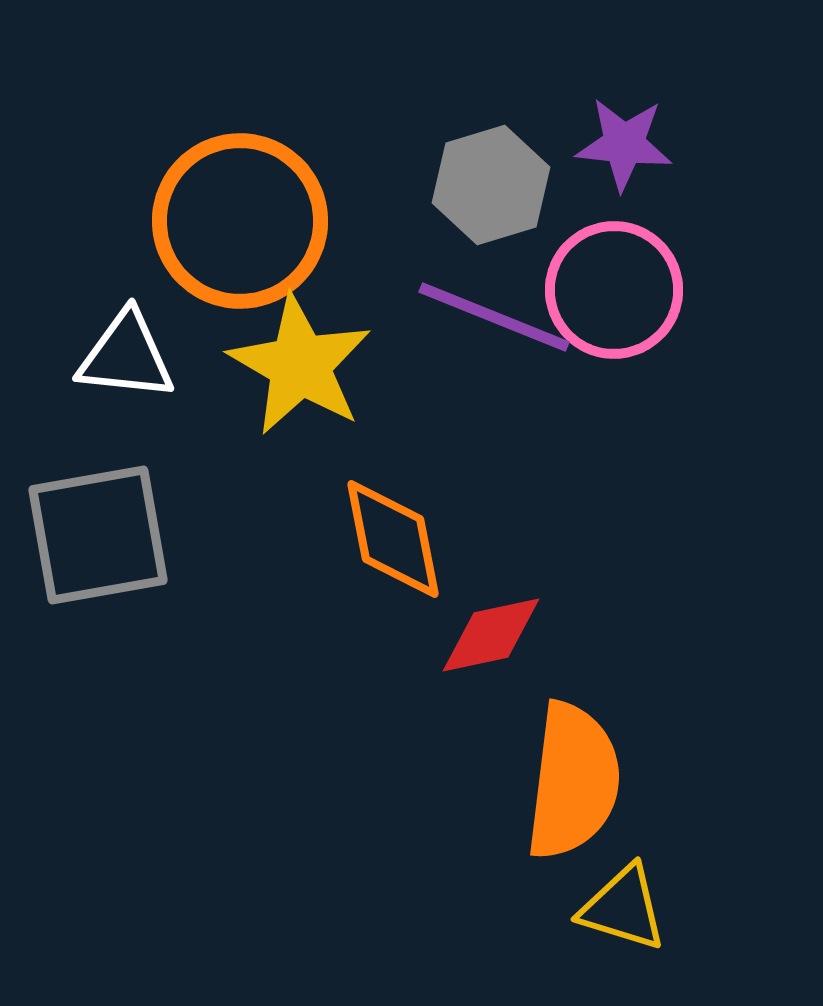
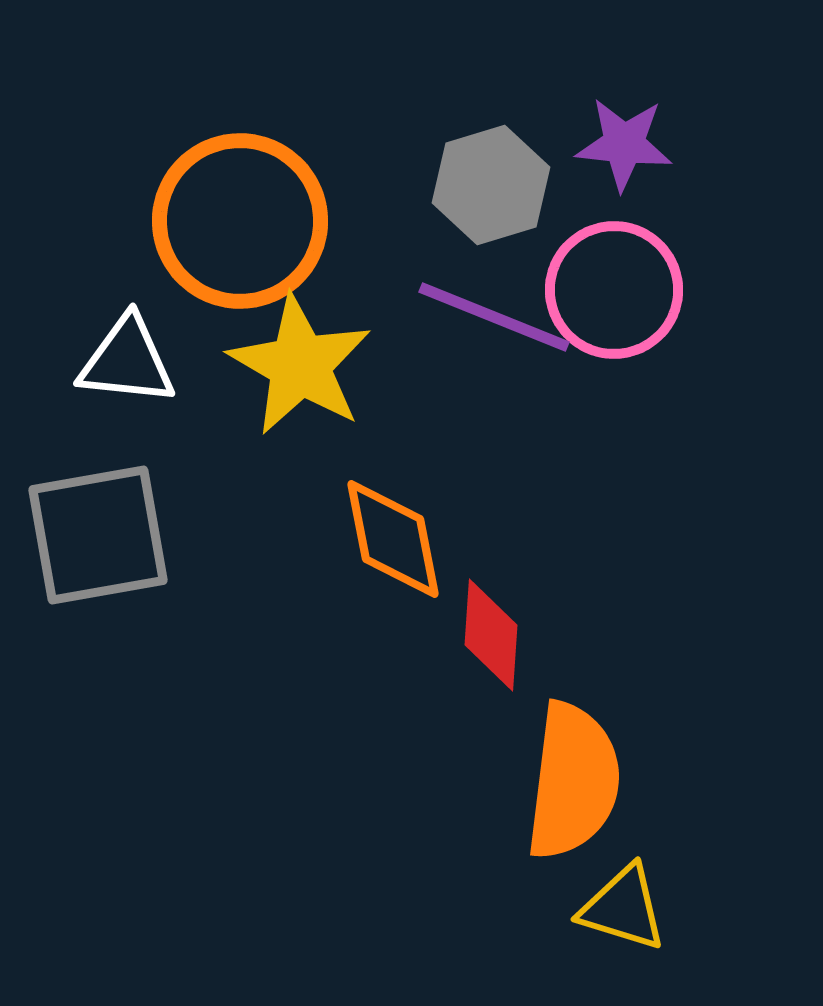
white triangle: moved 1 px right, 5 px down
red diamond: rotated 74 degrees counterclockwise
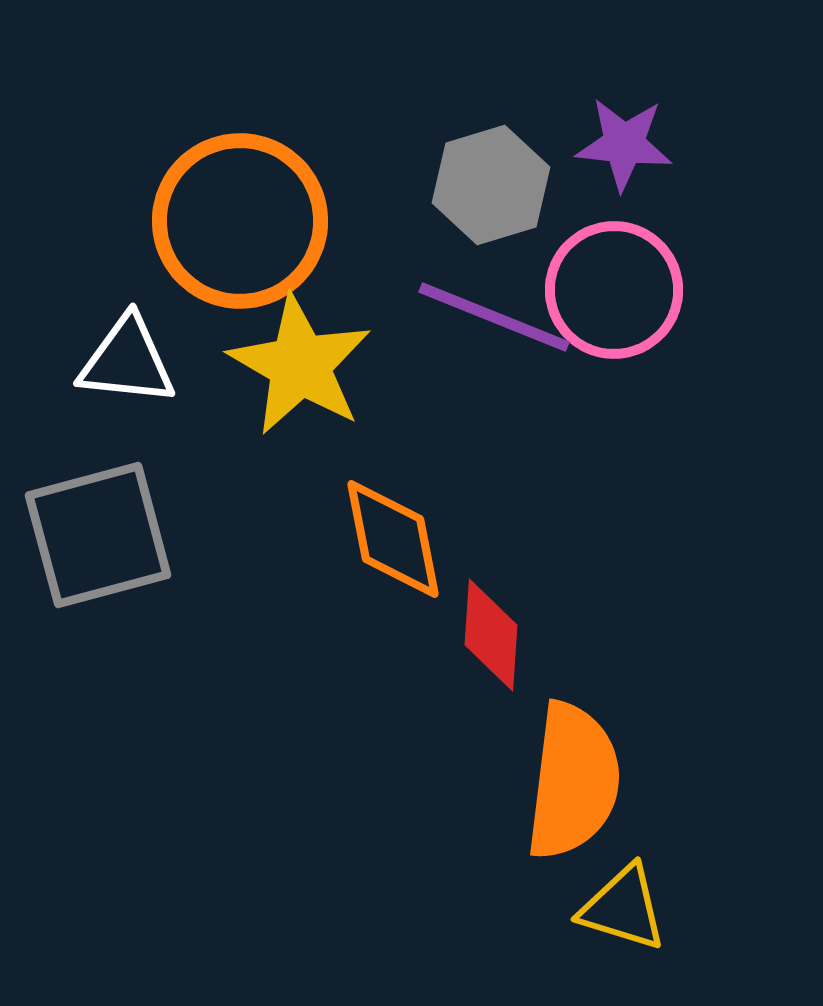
gray square: rotated 5 degrees counterclockwise
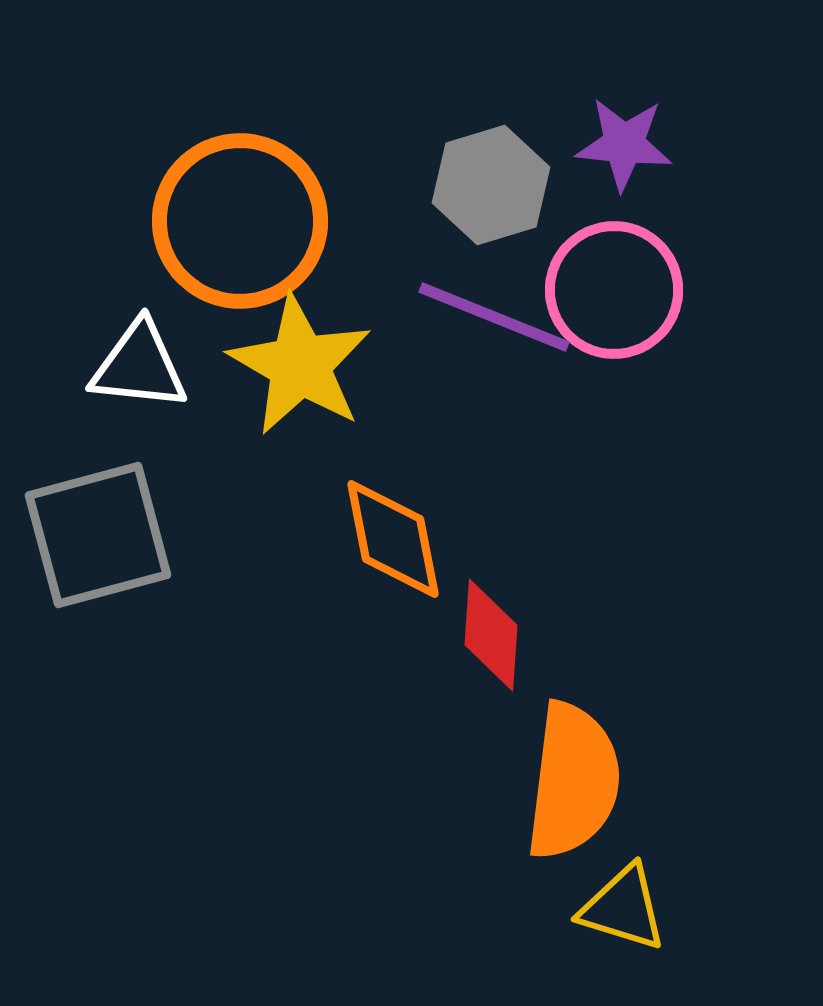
white triangle: moved 12 px right, 5 px down
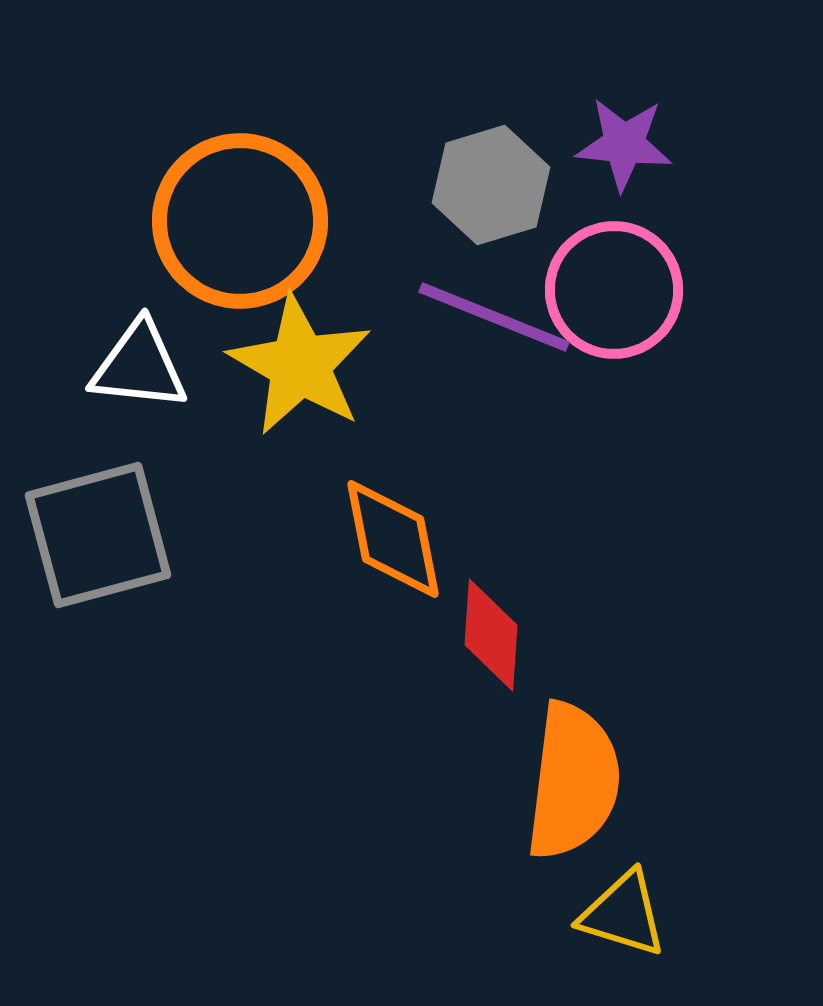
yellow triangle: moved 6 px down
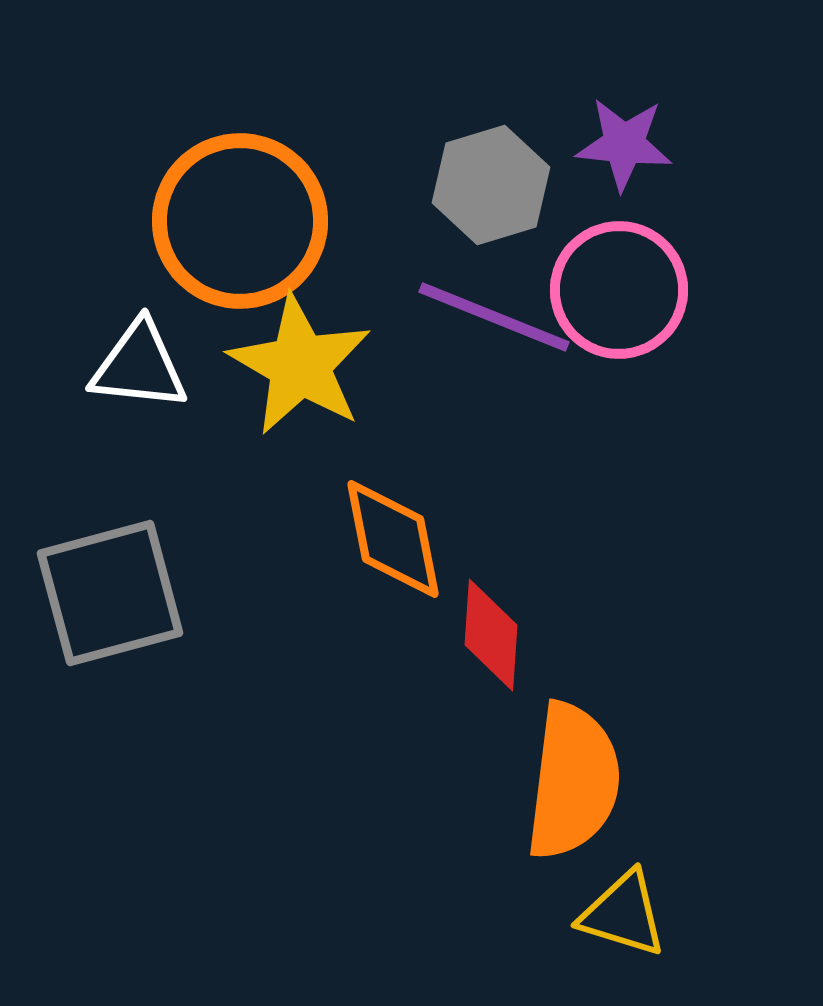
pink circle: moved 5 px right
gray square: moved 12 px right, 58 px down
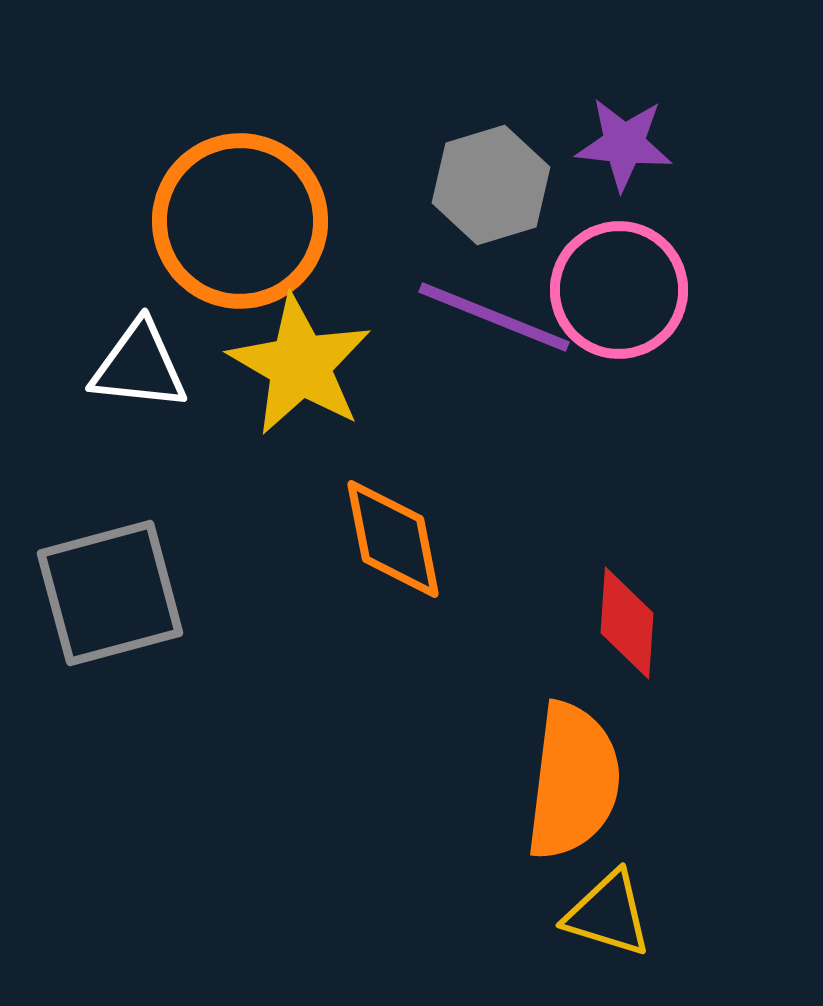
red diamond: moved 136 px right, 12 px up
yellow triangle: moved 15 px left
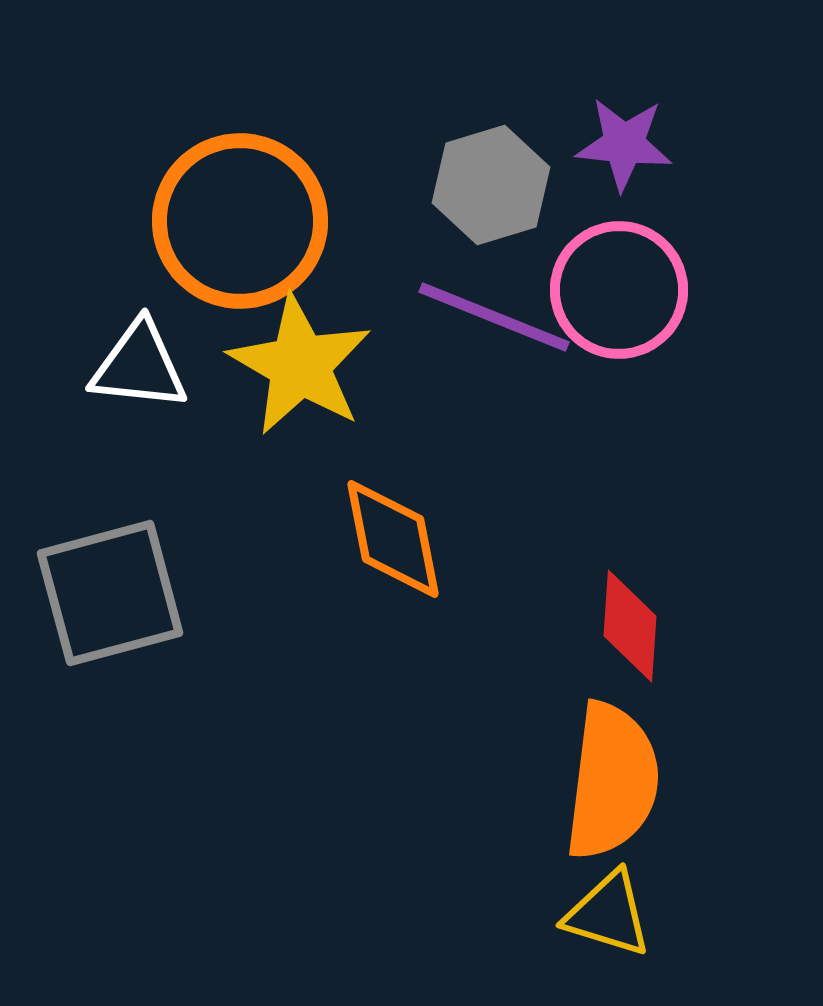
red diamond: moved 3 px right, 3 px down
orange semicircle: moved 39 px right
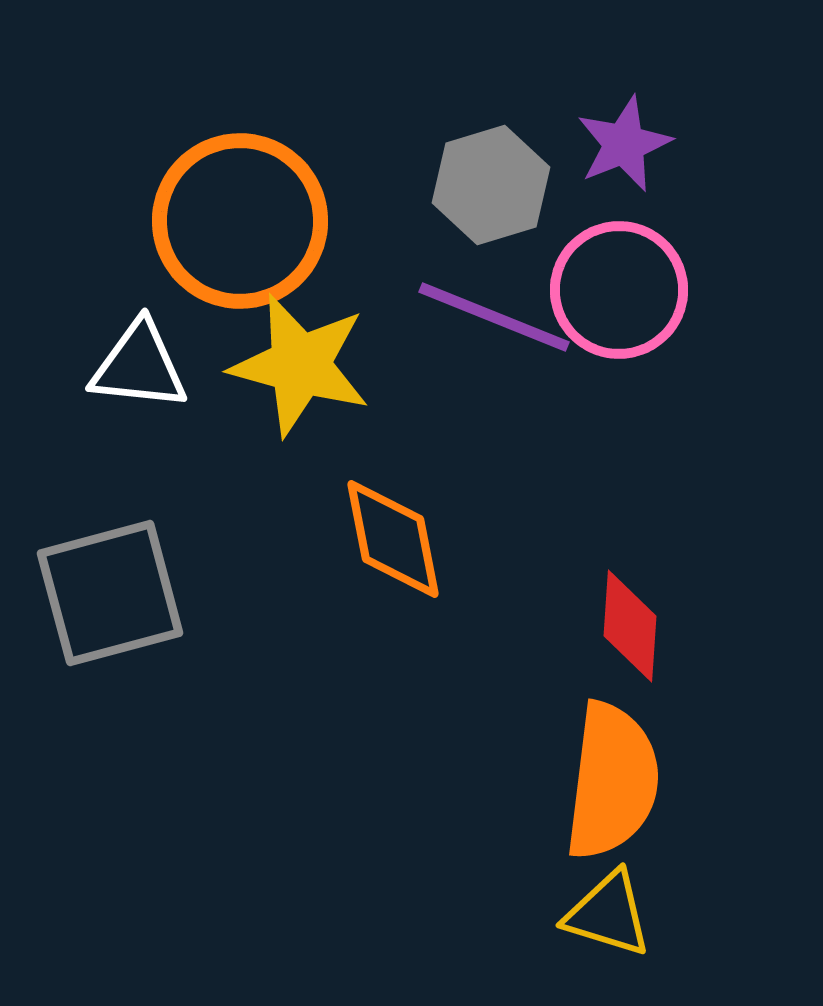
purple star: rotated 28 degrees counterclockwise
yellow star: rotated 15 degrees counterclockwise
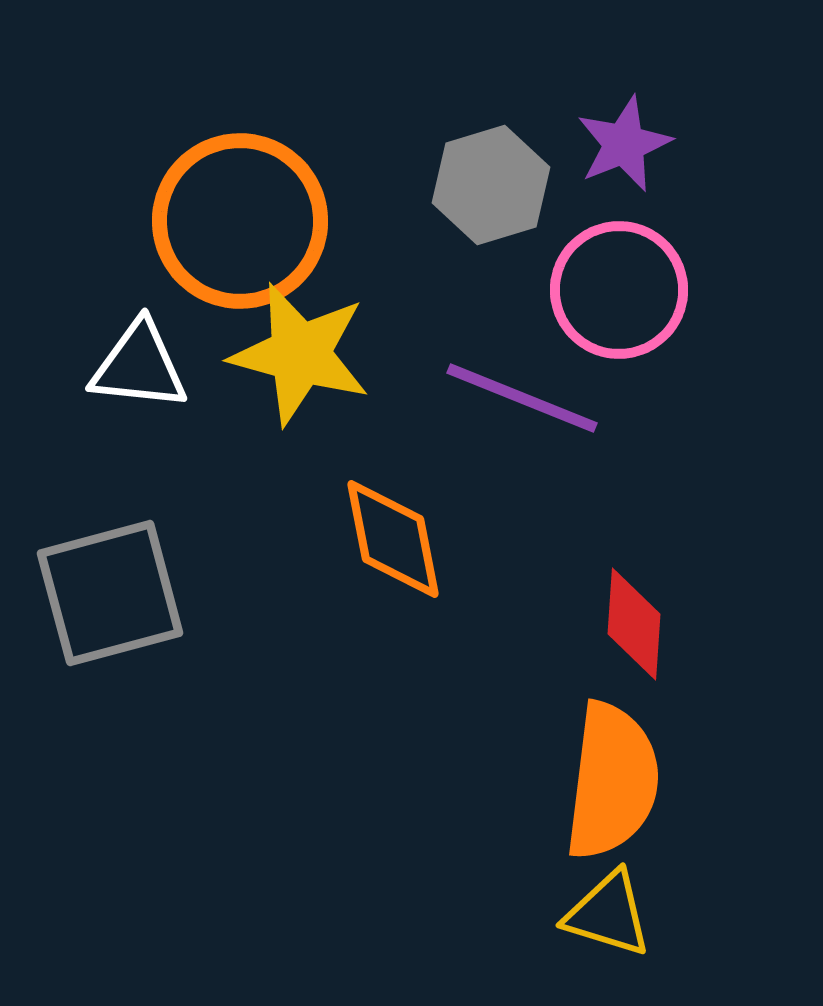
purple line: moved 28 px right, 81 px down
yellow star: moved 11 px up
red diamond: moved 4 px right, 2 px up
